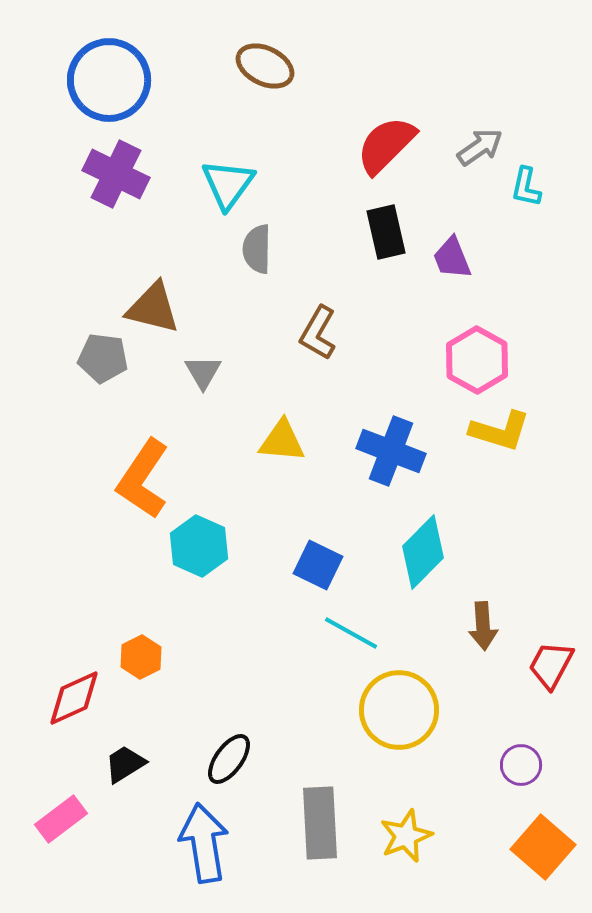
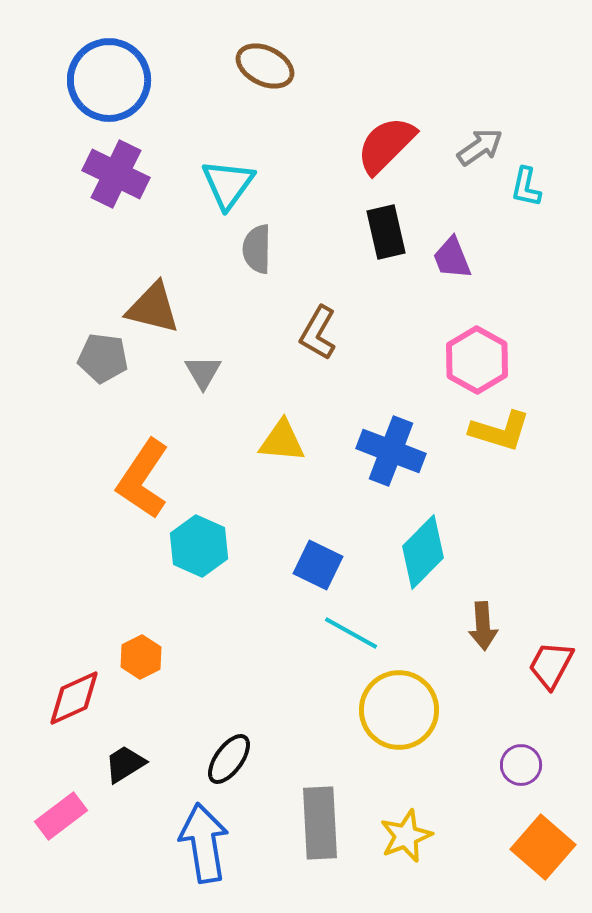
pink rectangle: moved 3 px up
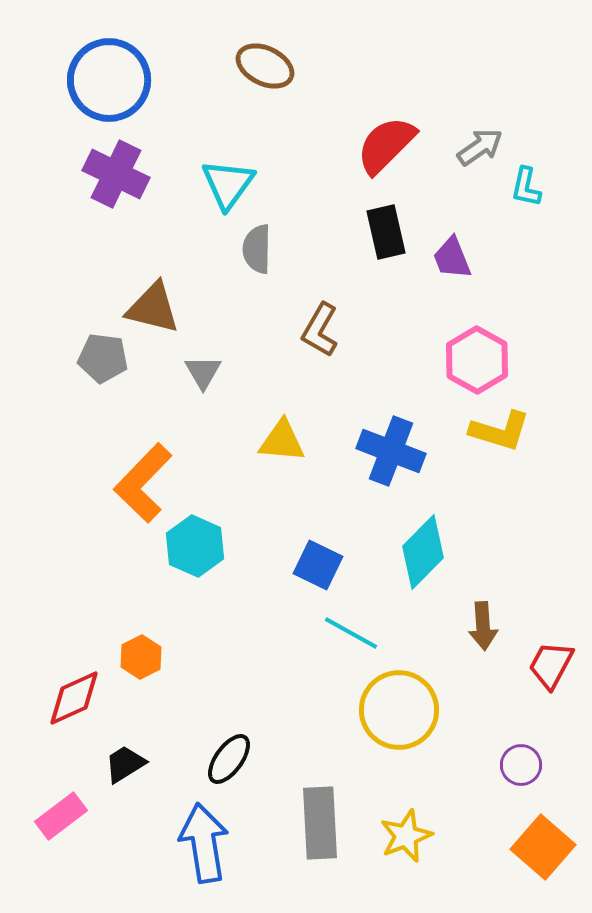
brown L-shape: moved 2 px right, 3 px up
orange L-shape: moved 4 px down; rotated 10 degrees clockwise
cyan hexagon: moved 4 px left
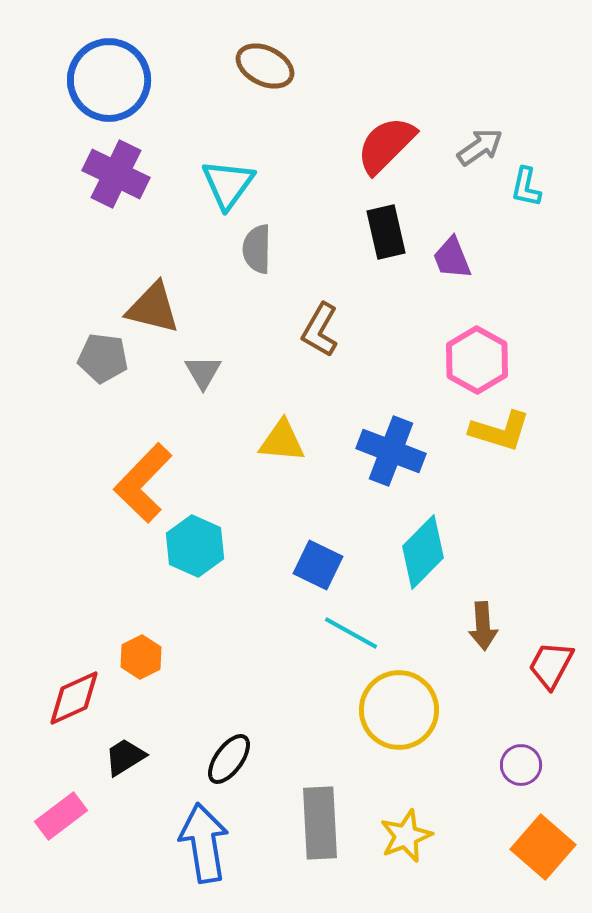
black trapezoid: moved 7 px up
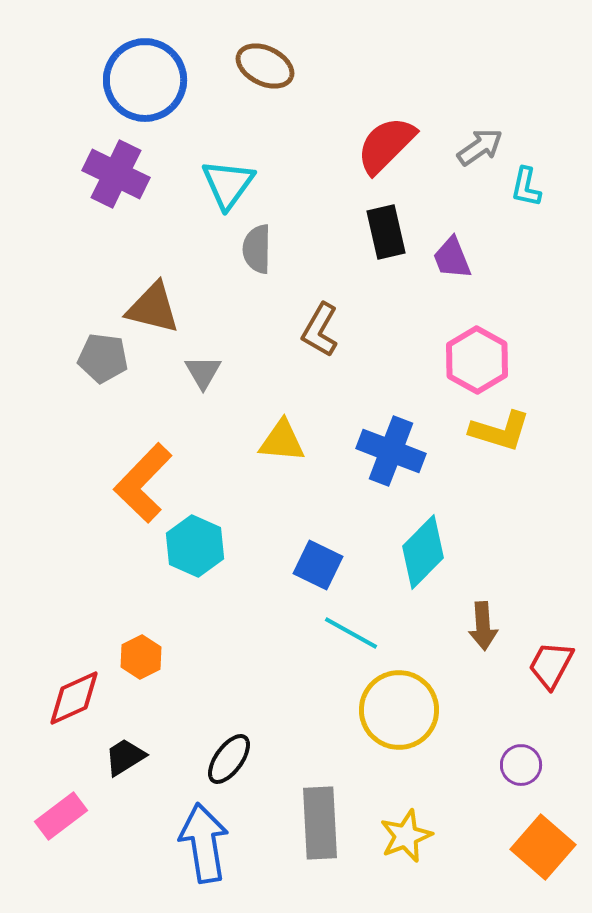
blue circle: moved 36 px right
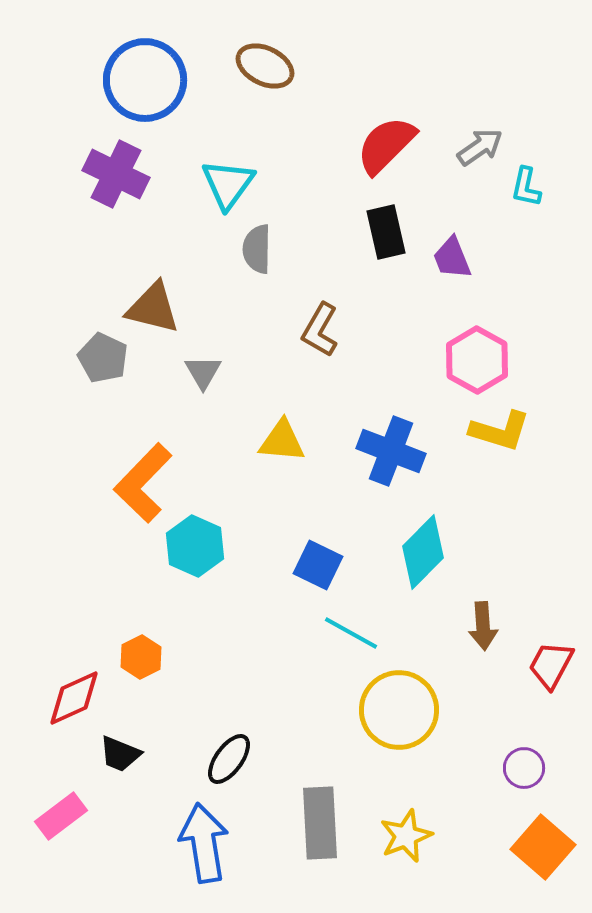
gray pentagon: rotated 18 degrees clockwise
black trapezoid: moved 5 px left, 3 px up; rotated 126 degrees counterclockwise
purple circle: moved 3 px right, 3 px down
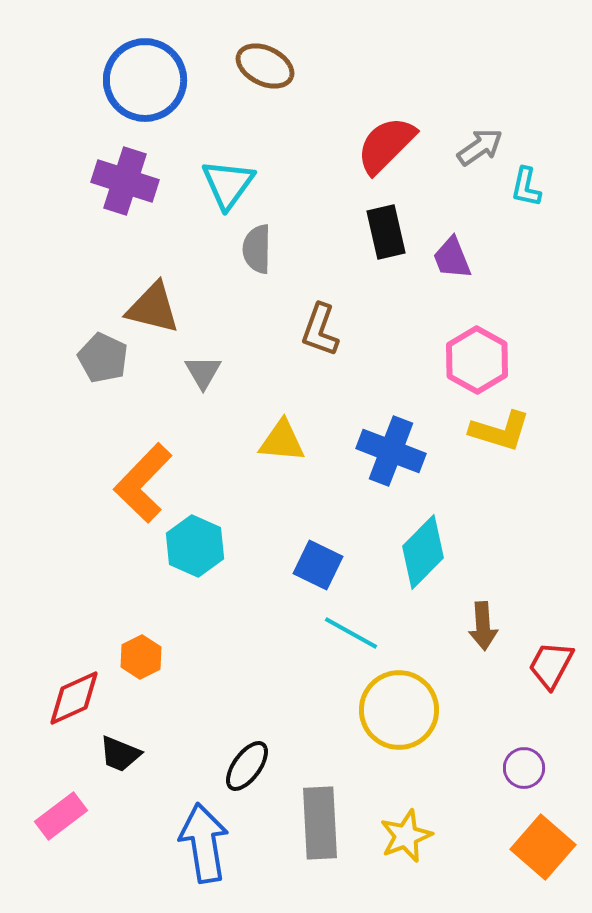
purple cross: moved 9 px right, 7 px down; rotated 8 degrees counterclockwise
brown L-shape: rotated 10 degrees counterclockwise
black ellipse: moved 18 px right, 7 px down
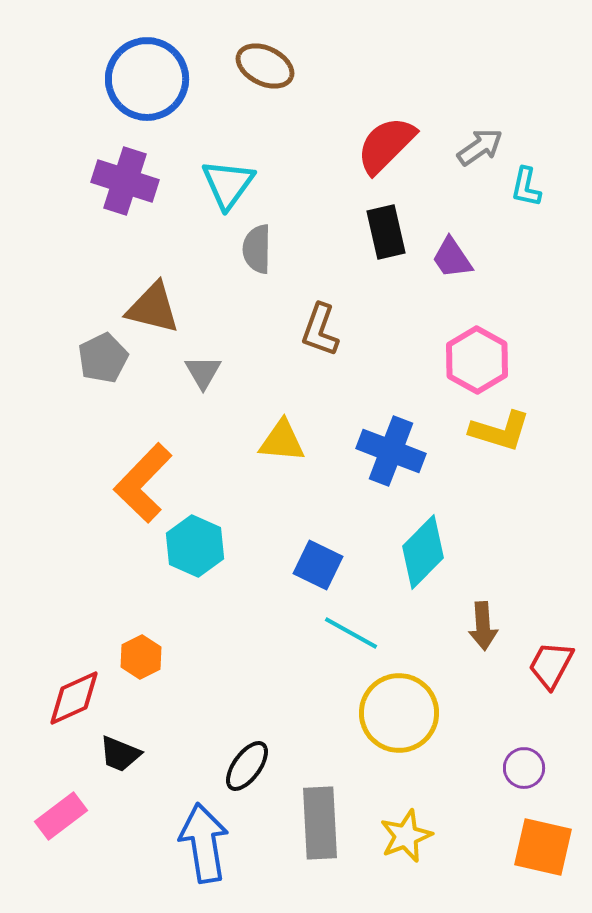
blue circle: moved 2 px right, 1 px up
purple trapezoid: rotated 12 degrees counterclockwise
gray pentagon: rotated 21 degrees clockwise
yellow circle: moved 3 px down
orange square: rotated 28 degrees counterclockwise
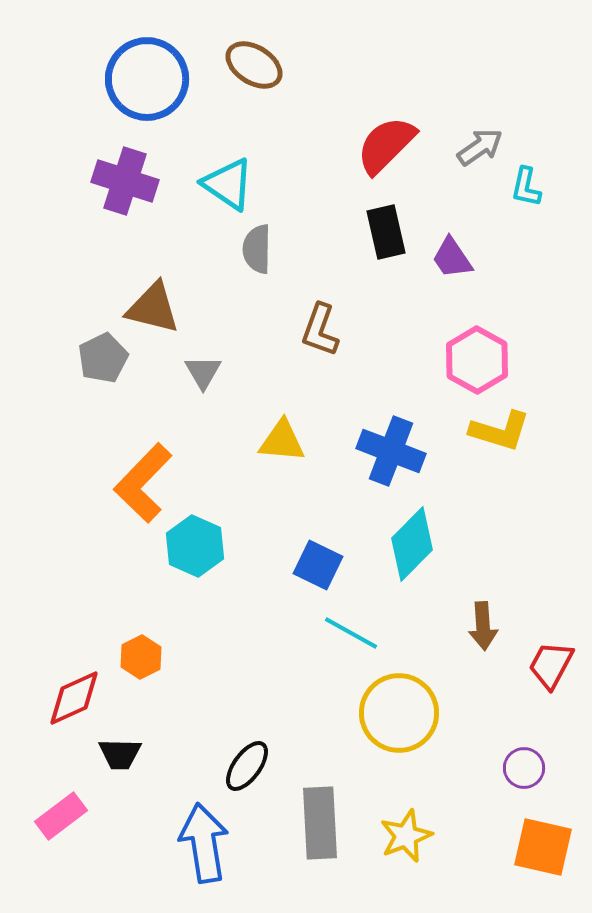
brown ellipse: moved 11 px left, 1 px up; rotated 6 degrees clockwise
cyan triangle: rotated 32 degrees counterclockwise
cyan diamond: moved 11 px left, 8 px up
black trapezoid: rotated 21 degrees counterclockwise
